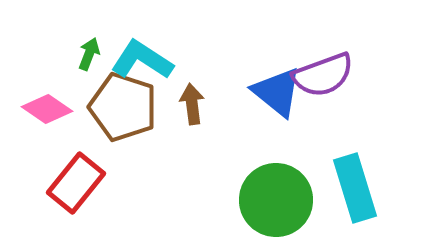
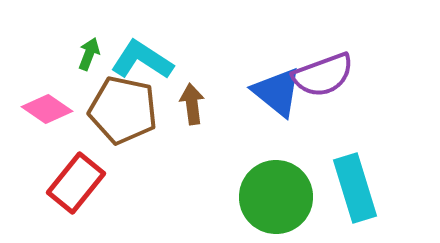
brown pentagon: moved 3 px down; rotated 6 degrees counterclockwise
green circle: moved 3 px up
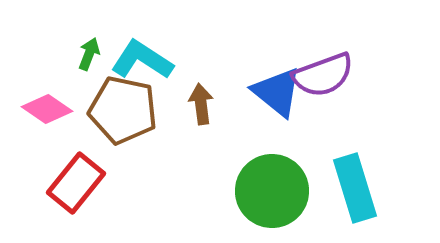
brown arrow: moved 9 px right
green circle: moved 4 px left, 6 px up
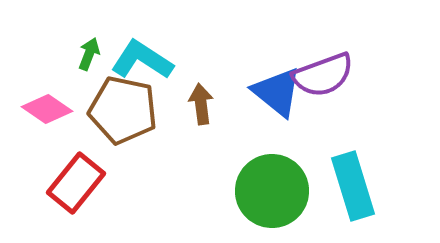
cyan rectangle: moved 2 px left, 2 px up
